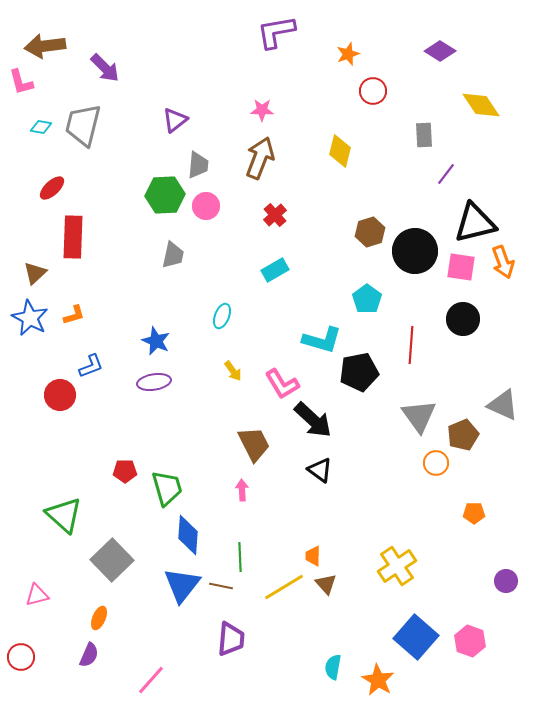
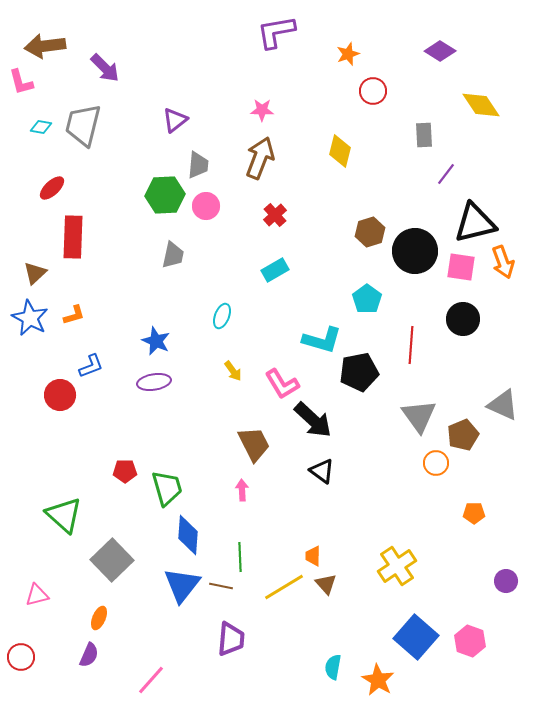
black triangle at (320, 470): moved 2 px right, 1 px down
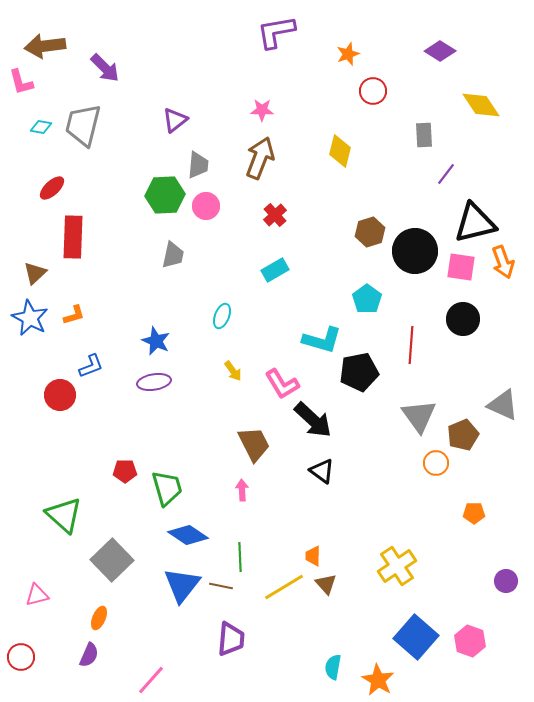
blue diamond at (188, 535): rotated 60 degrees counterclockwise
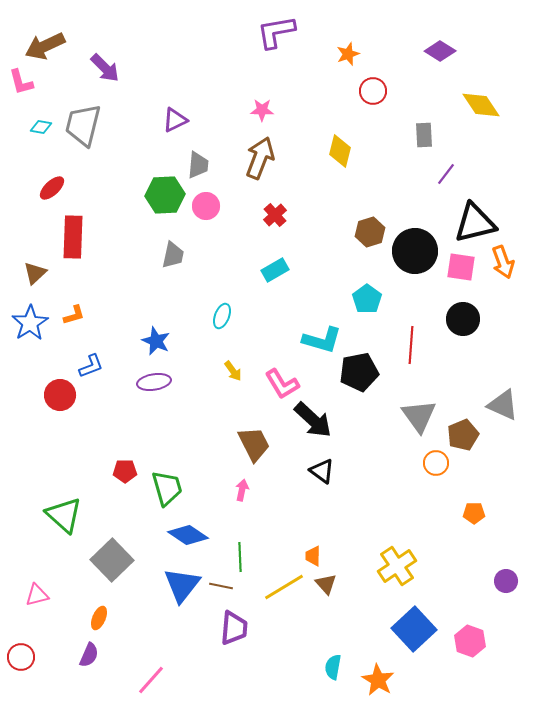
brown arrow at (45, 46): rotated 18 degrees counterclockwise
purple triangle at (175, 120): rotated 12 degrees clockwise
blue star at (30, 318): moved 5 px down; rotated 12 degrees clockwise
pink arrow at (242, 490): rotated 15 degrees clockwise
blue square at (416, 637): moved 2 px left, 8 px up; rotated 6 degrees clockwise
purple trapezoid at (231, 639): moved 3 px right, 11 px up
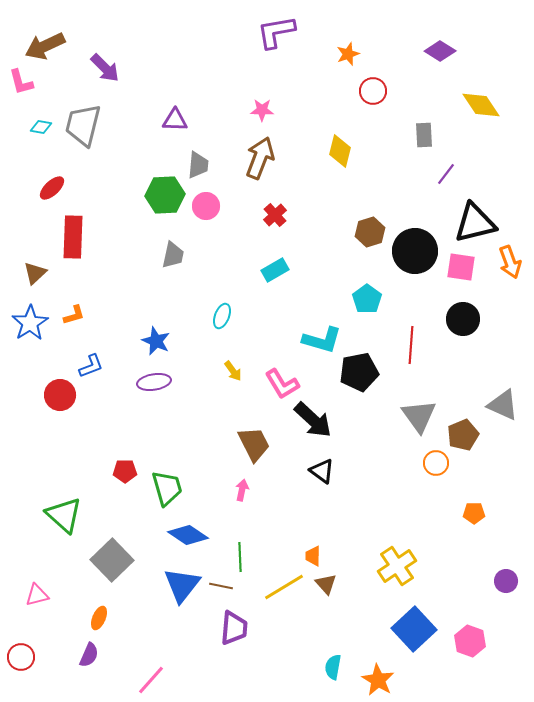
purple triangle at (175, 120): rotated 28 degrees clockwise
orange arrow at (503, 262): moved 7 px right
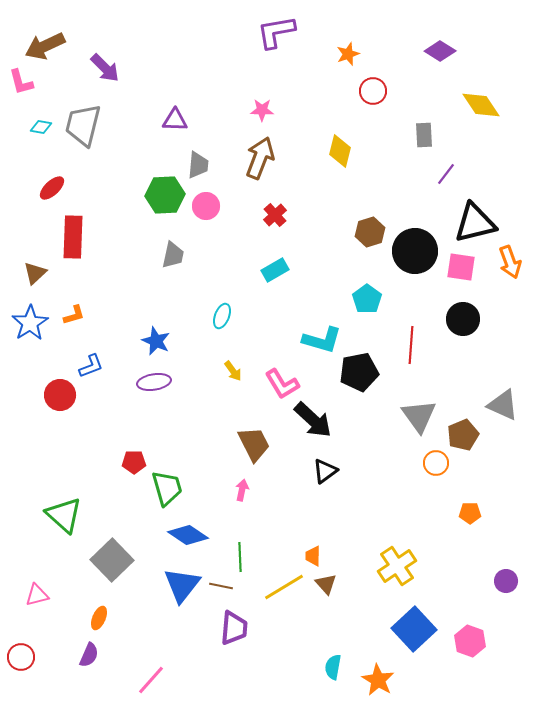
red pentagon at (125, 471): moved 9 px right, 9 px up
black triangle at (322, 471): moved 3 px right; rotated 48 degrees clockwise
orange pentagon at (474, 513): moved 4 px left
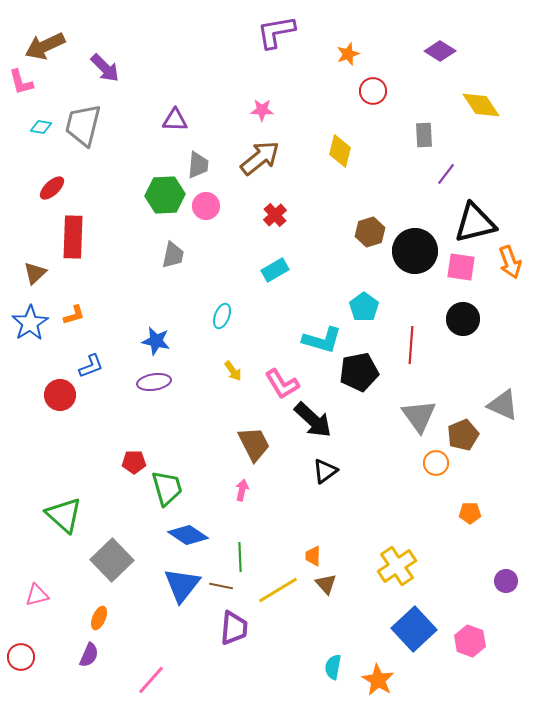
brown arrow at (260, 158): rotated 30 degrees clockwise
cyan pentagon at (367, 299): moved 3 px left, 8 px down
blue star at (156, 341): rotated 12 degrees counterclockwise
yellow line at (284, 587): moved 6 px left, 3 px down
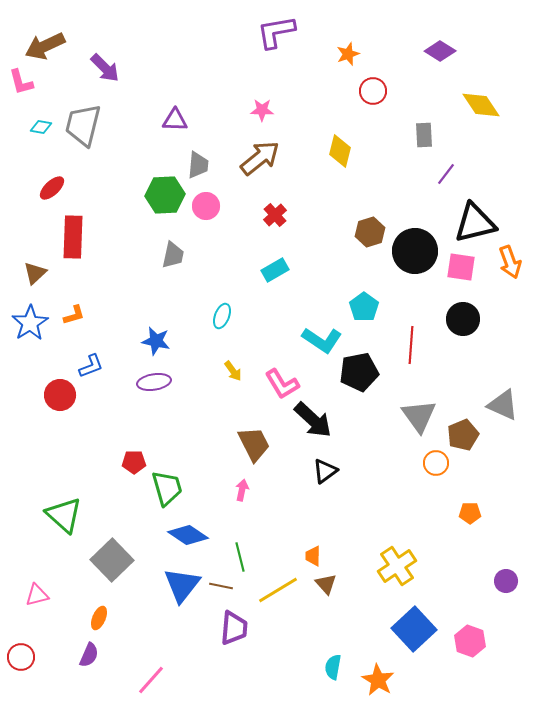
cyan L-shape at (322, 340): rotated 18 degrees clockwise
green line at (240, 557): rotated 12 degrees counterclockwise
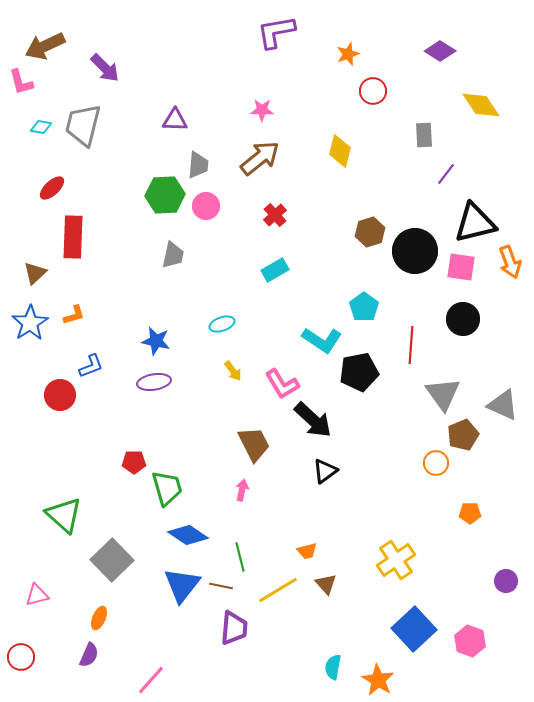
cyan ellipse at (222, 316): moved 8 px down; rotated 50 degrees clockwise
gray triangle at (419, 416): moved 24 px right, 22 px up
orange trapezoid at (313, 556): moved 6 px left, 5 px up; rotated 105 degrees counterclockwise
yellow cross at (397, 566): moved 1 px left, 6 px up
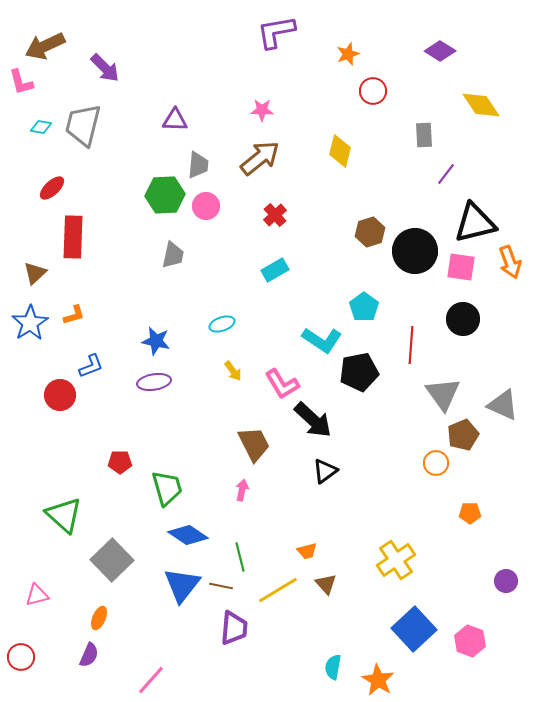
red pentagon at (134, 462): moved 14 px left
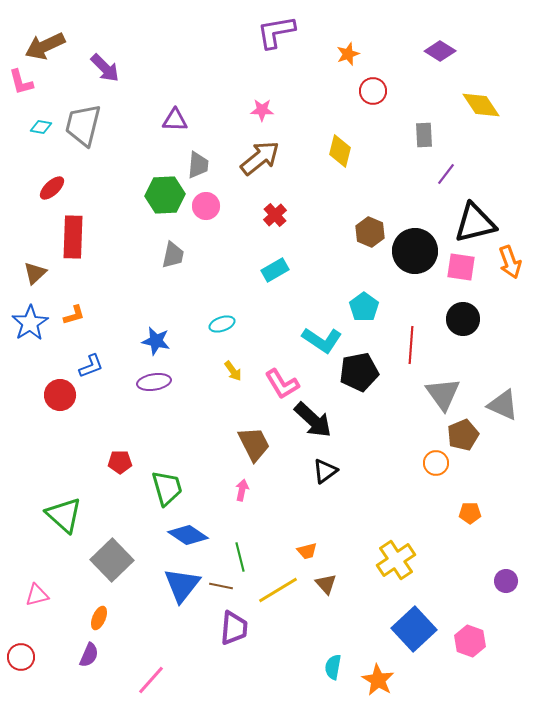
brown hexagon at (370, 232): rotated 20 degrees counterclockwise
